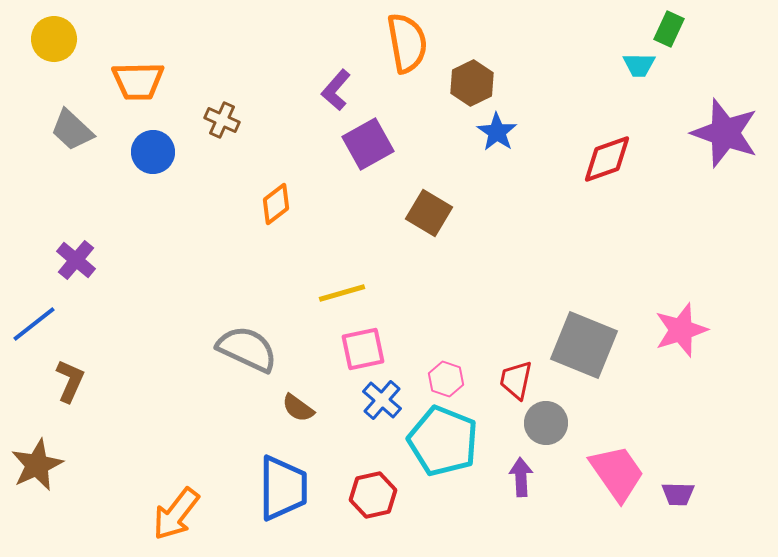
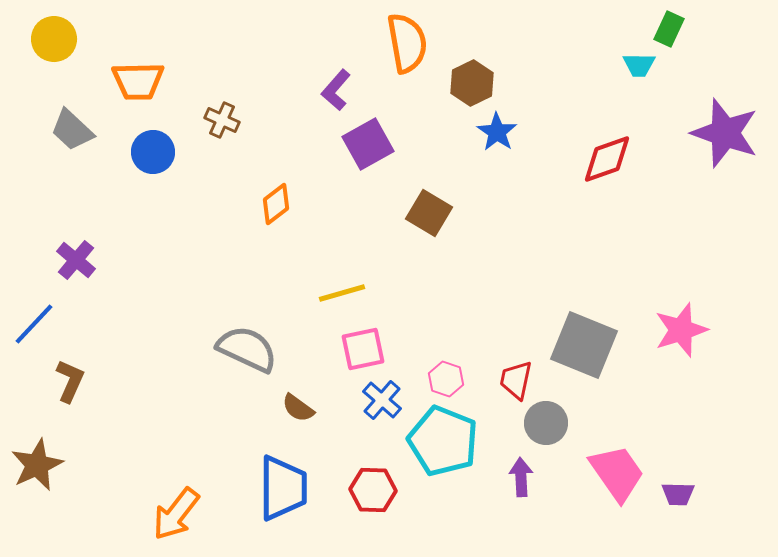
blue line: rotated 9 degrees counterclockwise
red hexagon: moved 5 px up; rotated 15 degrees clockwise
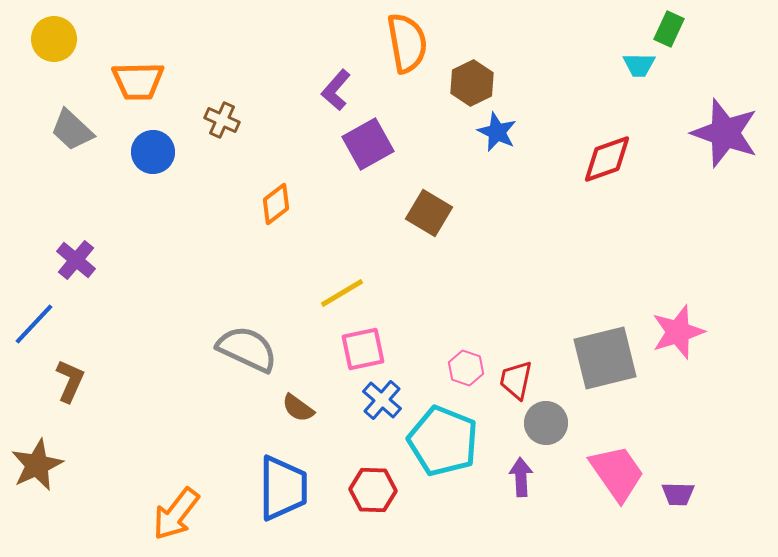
blue star: rotated 9 degrees counterclockwise
yellow line: rotated 15 degrees counterclockwise
pink star: moved 3 px left, 2 px down
gray square: moved 21 px right, 13 px down; rotated 36 degrees counterclockwise
pink hexagon: moved 20 px right, 11 px up
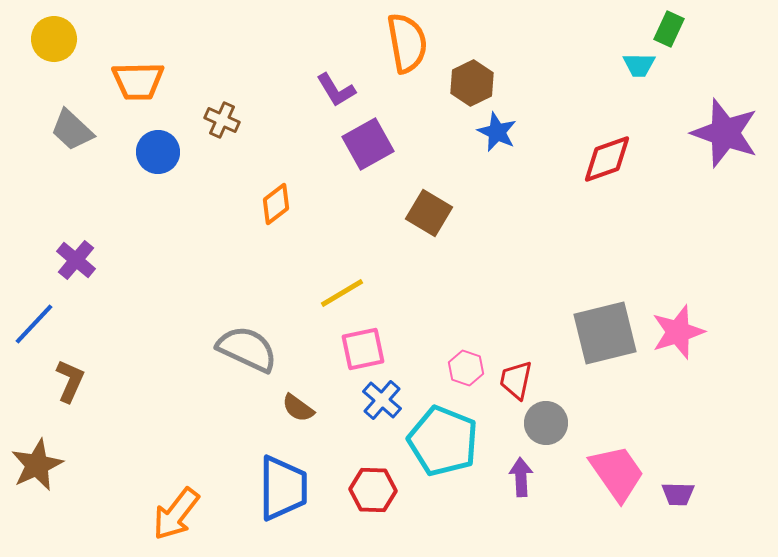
purple L-shape: rotated 72 degrees counterclockwise
blue circle: moved 5 px right
gray square: moved 25 px up
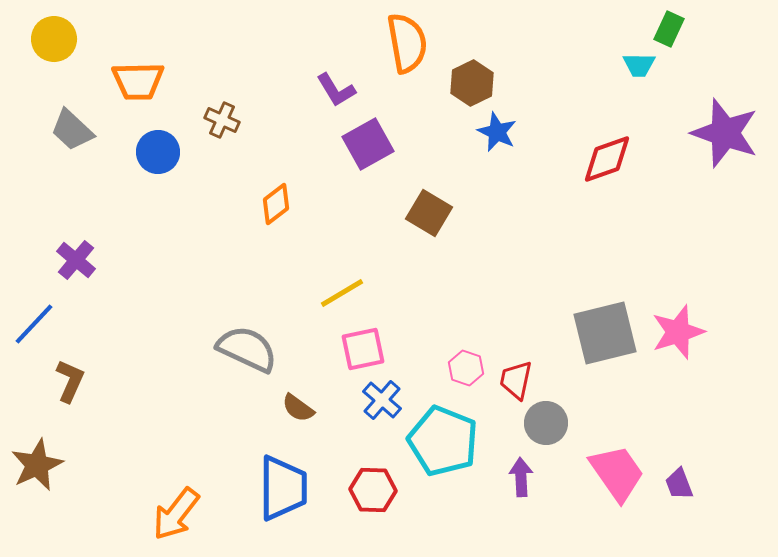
purple trapezoid: moved 1 px right, 10 px up; rotated 68 degrees clockwise
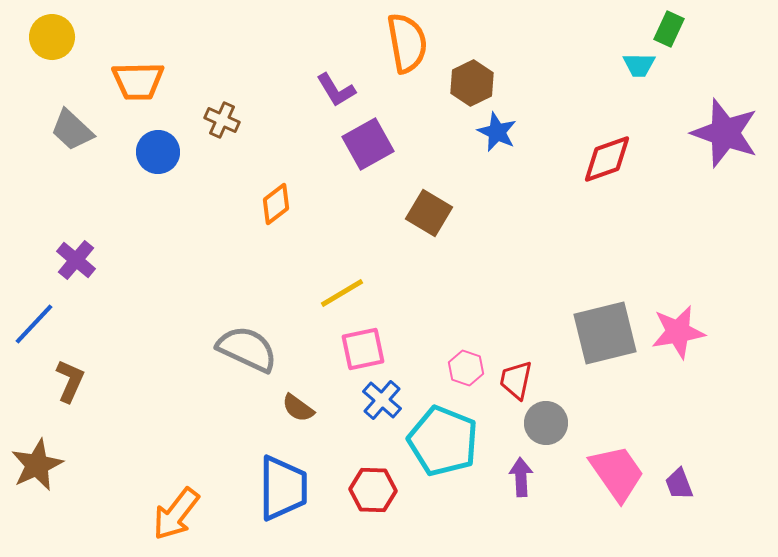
yellow circle: moved 2 px left, 2 px up
pink star: rotated 8 degrees clockwise
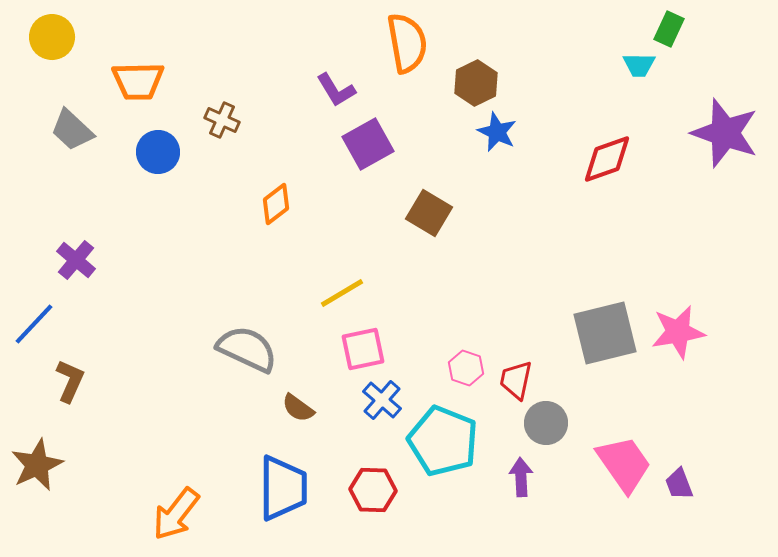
brown hexagon: moved 4 px right
pink trapezoid: moved 7 px right, 9 px up
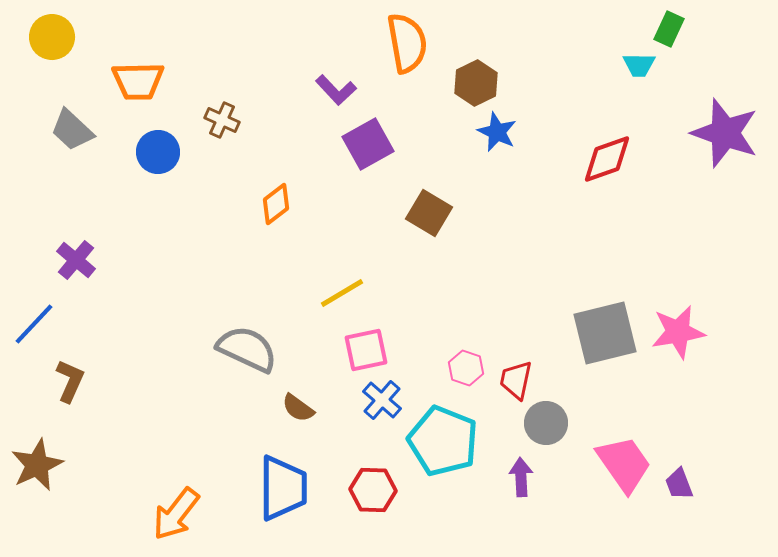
purple L-shape: rotated 12 degrees counterclockwise
pink square: moved 3 px right, 1 px down
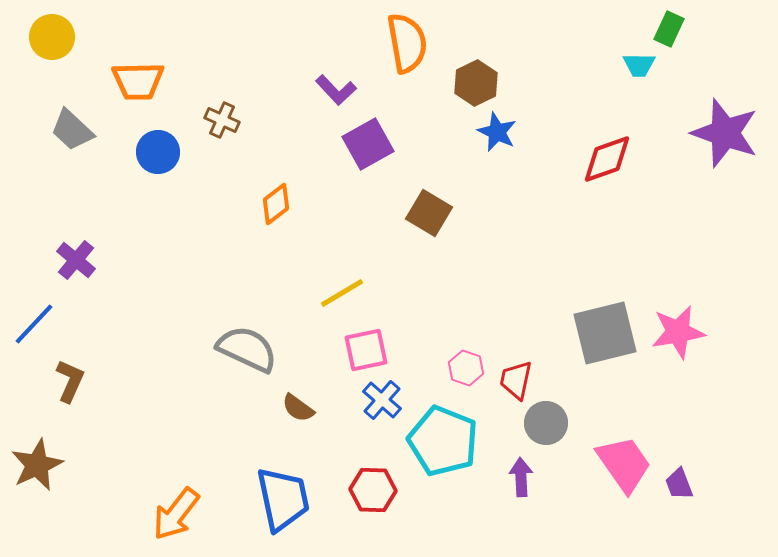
blue trapezoid: moved 11 px down; rotated 12 degrees counterclockwise
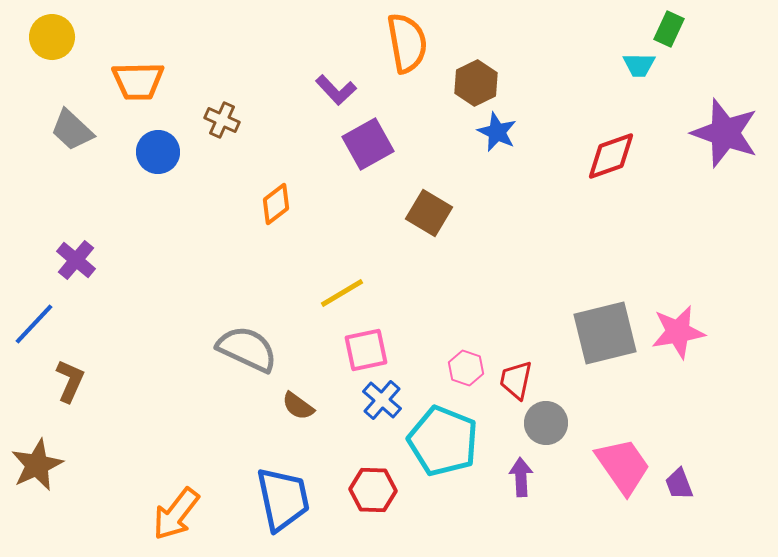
red diamond: moved 4 px right, 3 px up
brown semicircle: moved 2 px up
pink trapezoid: moved 1 px left, 2 px down
